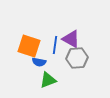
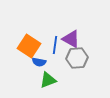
orange square: rotated 15 degrees clockwise
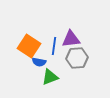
purple triangle: rotated 36 degrees counterclockwise
blue line: moved 1 px left, 1 px down
green triangle: moved 2 px right, 3 px up
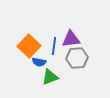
orange square: rotated 10 degrees clockwise
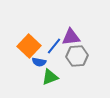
purple triangle: moved 2 px up
blue line: rotated 30 degrees clockwise
gray hexagon: moved 2 px up
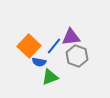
gray hexagon: rotated 25 degrees clockwise
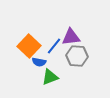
gray hexagon: rotated 15 degrees counterclockwise
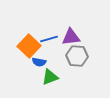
blue line: moved 5 px left, 7 px up; rotated 36 degrees clockwise
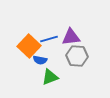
blue semicircle: moved 1 px right, 2 px up
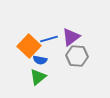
purple triangle: rotated 30 degrees counterclockwise
green triangle: moved 12 px left; rotated 18 degrees counterclockwise
